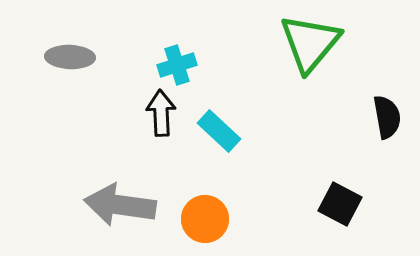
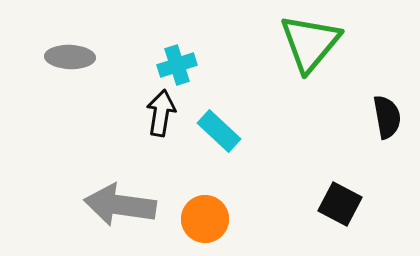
black arrow: rotated 12 degrees clockwise
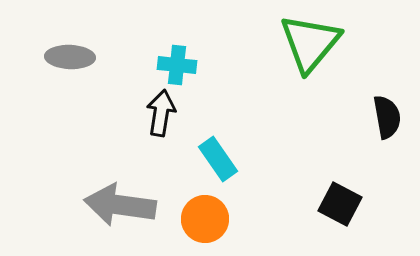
cyan cross: rotated 24 degrees clockwise
cyan rectangle: moved 1 px left, 28 px down; rotated 12 degrees clockwise
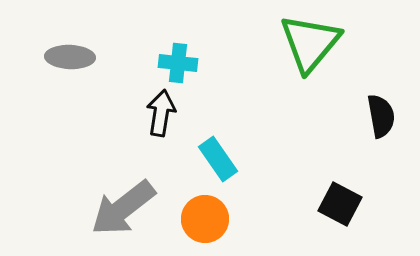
cyan cross: moved 1 px right, 2 px up
black semicircle: moved 6 px left, 1 px up
gray arrow: moved 3 px right, 3 px down; rotated 46 degrees counterclockwise
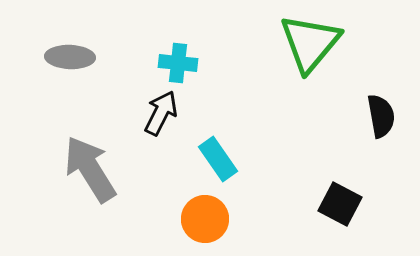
black arrow: rotated 18 degrees clockwise
gray arrow: moved 33 px left, 39 px up; rotated 96 degrees clockwise
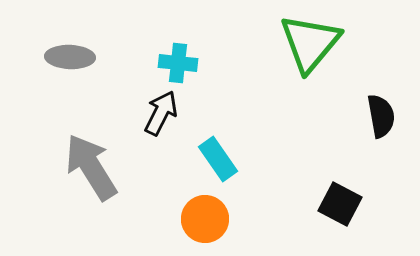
gray arrow: moved 1 px right, 2 px up
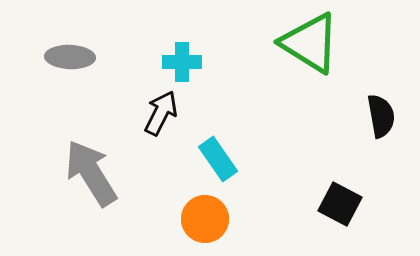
green triangle: rotated 38 degrees counterclockwise
cyan cross: moved 4 px right, 1 px up; rotated 6 degrees counterclockwise
gray arrow: moved 6 px down
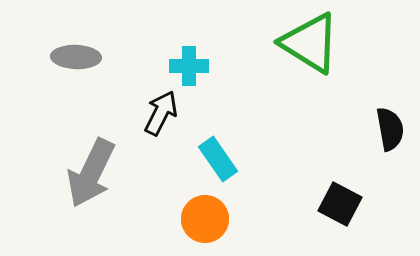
gray ellipse: moved 6 px right
cyan cross: moved 7 px right, 4 px down
black semicircle: moved 9 px right, 13 px down
gray arrow: rotated 122 degrees counterclockwise
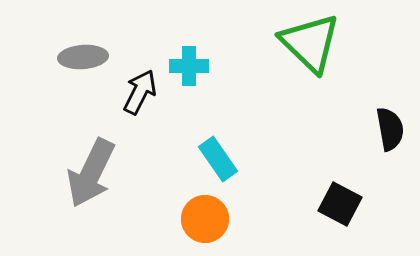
green triangle: rotated 12 degrees clockwise
gray ellipse: moved 7 px right; rotated 6 degrees counterclockwise
black arrow: moved 21 px left, 21 px up
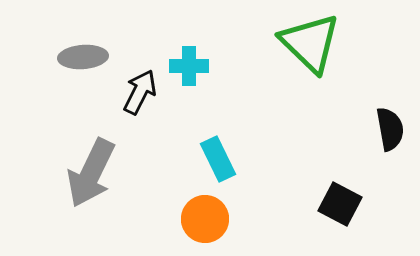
cyan rectangle: rotated 9 degrees clockwise
